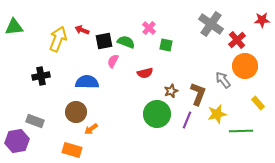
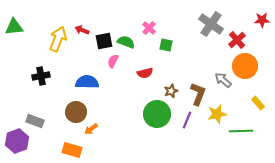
gray arrow: rotated 12 degrees counterclockwise
purple hexagon: rotated 10 degrees counterclockwise
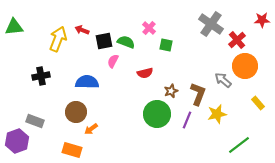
green line: moved 2 px left, 14 px down; rotated 35 degrees counterclockwise
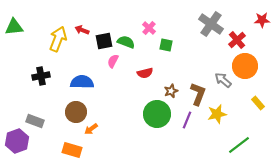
blue semicircle: moved 5 px left
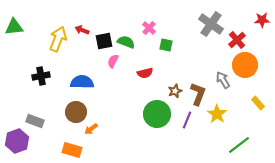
orange circle: moved 1 px up
gray arrow: rotated 18 degrees clockwise
brown star: moved 4 px right
yellow star: rotated 24 degrees counterclockwise
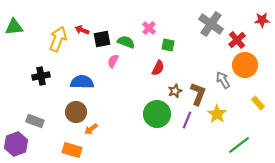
black square: moved 2 px left, 2 px up
green square: moved 2 px right
red semicircle: moved 13 px right, 5 px up; rotated 49 degrees counterclockwise
purple hexagon: moved 1 px left, 3 px down
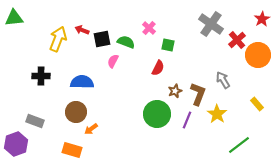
red star: moved 1 px up; rotated 28 degrees counterclockwise
green triangle: moved 9 px up
orange circle: moved 13 px right, 10 px up
black cross: rotated 12 degrees clockwise
yellow rectangle: moved 1 px left, 1 px down
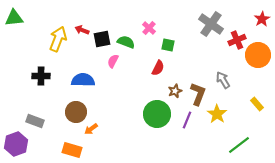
red cross: rotated 18 degrees clockwise
blue semicircle: moved 1 px right, 2 px up
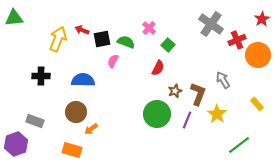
green square: rotated 32 degrees clockwise
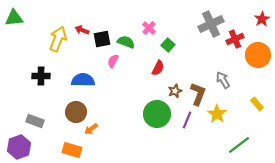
gray cross: rotated 30 degrees clockwise
red cross: moved 2 px left, 1 px up
purple hexagon: moved 3 px right, 3 px down
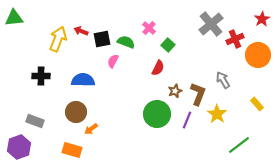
gray cross: rotated 15 degrees counterclockwise
red arrow: moved 1 px left, 1 px down
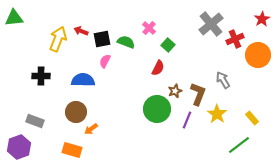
pink semicircle: moved 8 px left
yellow rectangle: moved 5 px left, 14 px down
green circle: moved 5 px up
